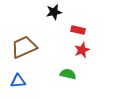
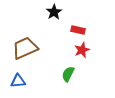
black star: rotated 21 degrees counterclockwise
brown trapezoid: moved 1 px right, 1 px down
green semicircle: rotated 77 degrees counterclockwise
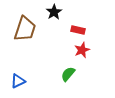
brown trapezoid: moved 19 px up; rotated 132 degrees clockwise
green semicircle: rotated 14 degrees clockwise
blue triangle: rotated 21 degrees counterclockwise
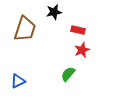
black star: rotated 21 degrees clockwise
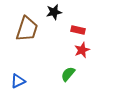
brown trapezoid: moved 2 px right
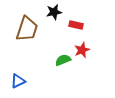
red rectangle: moved 2 px left, 5 px up
green semicircle: moved 5 px left, 14 px up; rotated 28 degrees clockwise
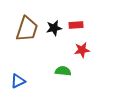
black star: moved 16 px down
red rectangle: rotated 16 degrees counterclockwise
red star: rotated 14 degrees clockwise
green semicircle: moved 11 px down; rotated 28 degrees clockwise
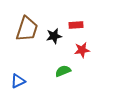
black star: moved 8 px down
green semicircle: rotated 28 degrees counterclockwise
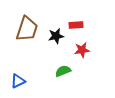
black star: moved 2 px right
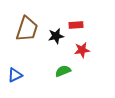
blue triangle: moved 3 px left, 6 px up
